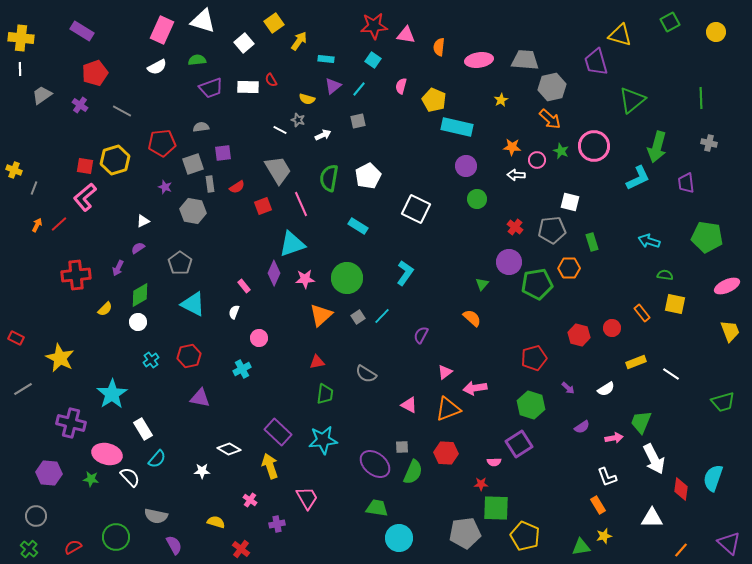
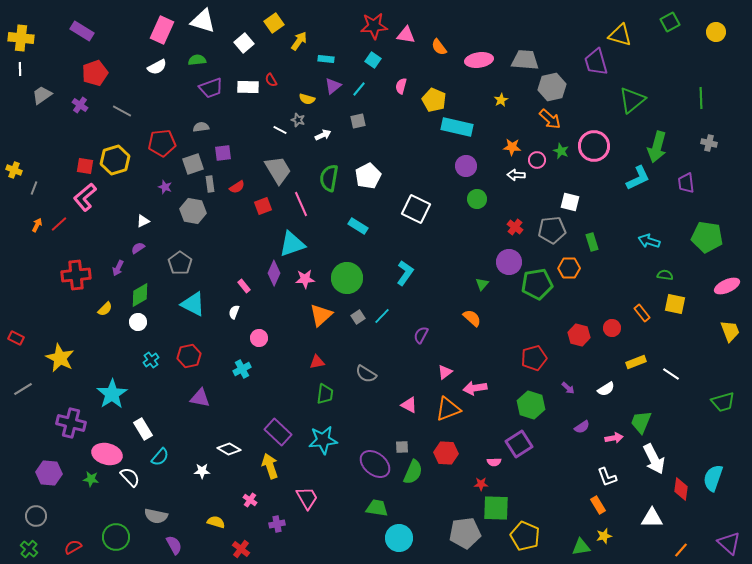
orange semicircle at (439, 47): rotated 42 degrees counterclockwise
cyan semicircle at (157, 459): moved 3 px right, 2 px up
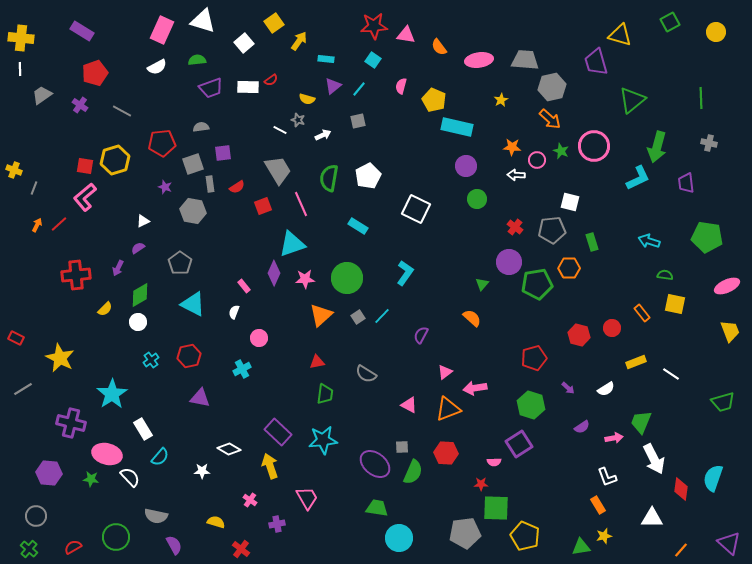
red semicircle at (271, 80): rotated 96 degrees counterclockwise
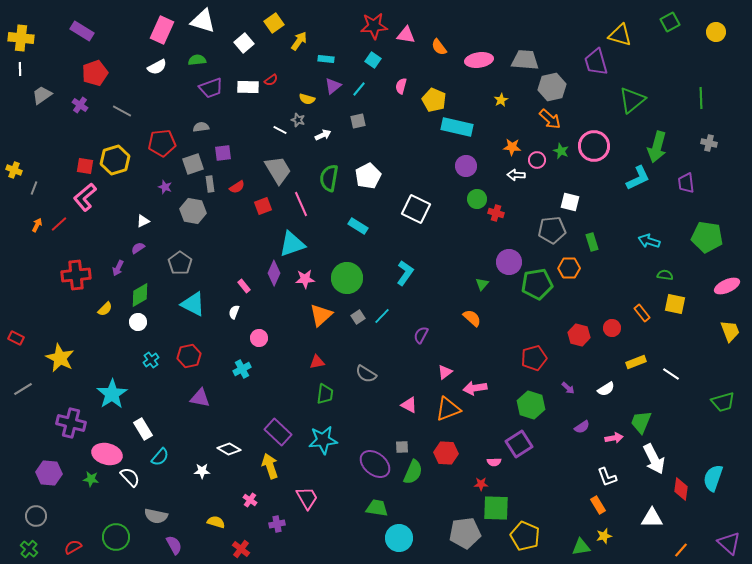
red cross at (515, 227): moved 19 px left, 14 px up; rotated 21 degrees counterclockwise
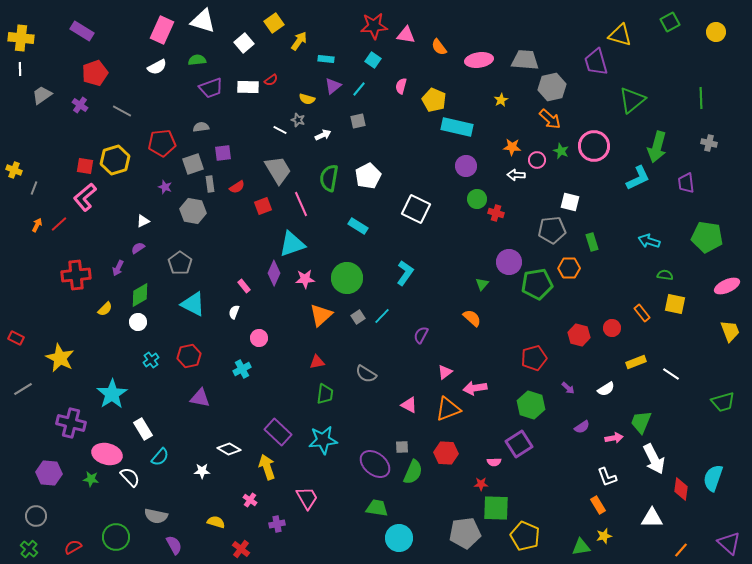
yellow arrow at (270, 466): moved 3 px left, 1 px down
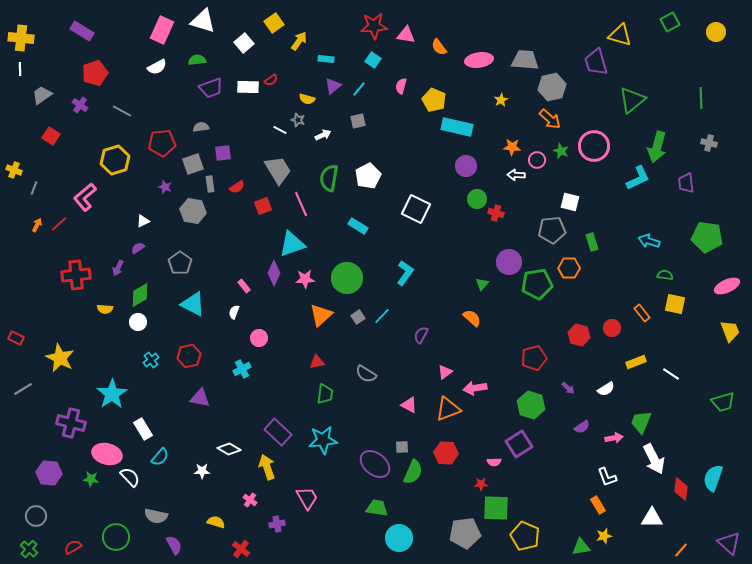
red square at (85, 166): moved 34 px left, 30 px up; rotated 24 degrees clockwise
yellow semicircle at (105, 309): rotated 49 degrees clockwise
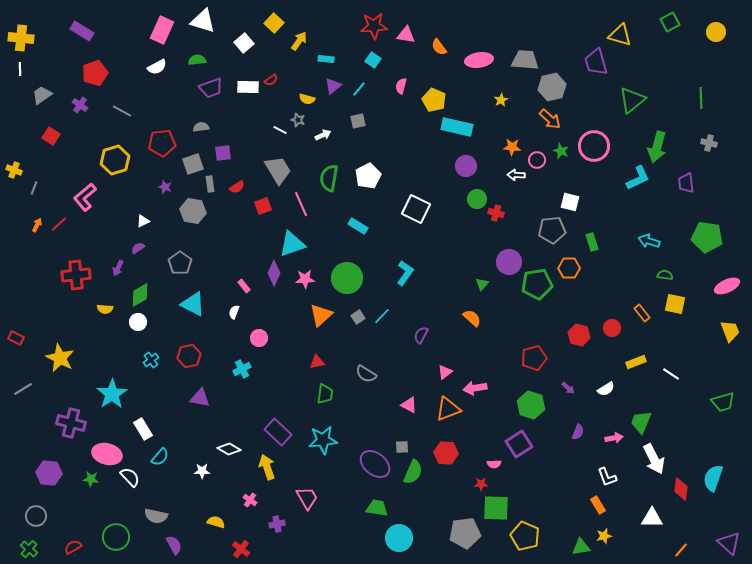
yellow square at (274, 23): rotated 12 degrees counterclockwise
purple semicircle at (582, 427): moved 4 px left, 5 px down; rotated 35 degrees counterclockwise
pink semicircle at (494, 462): moved 2 px down
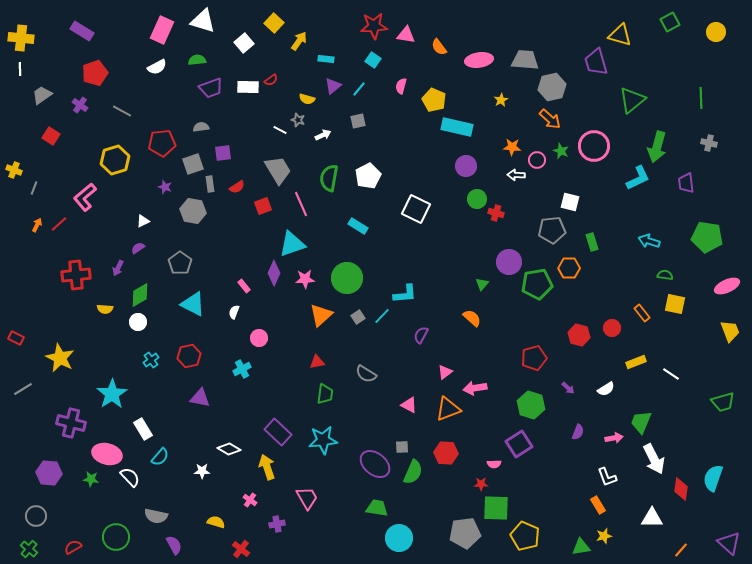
cyan L-shape at (405, 273): moved 21 px down; rotated 50 degrees clockwise
